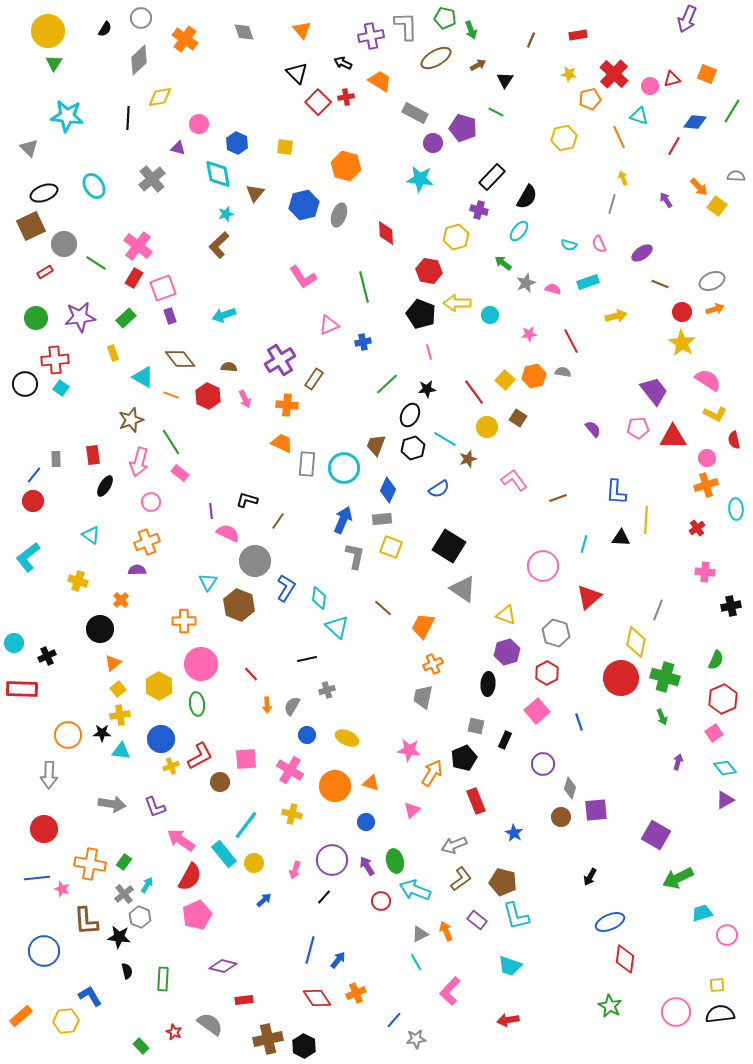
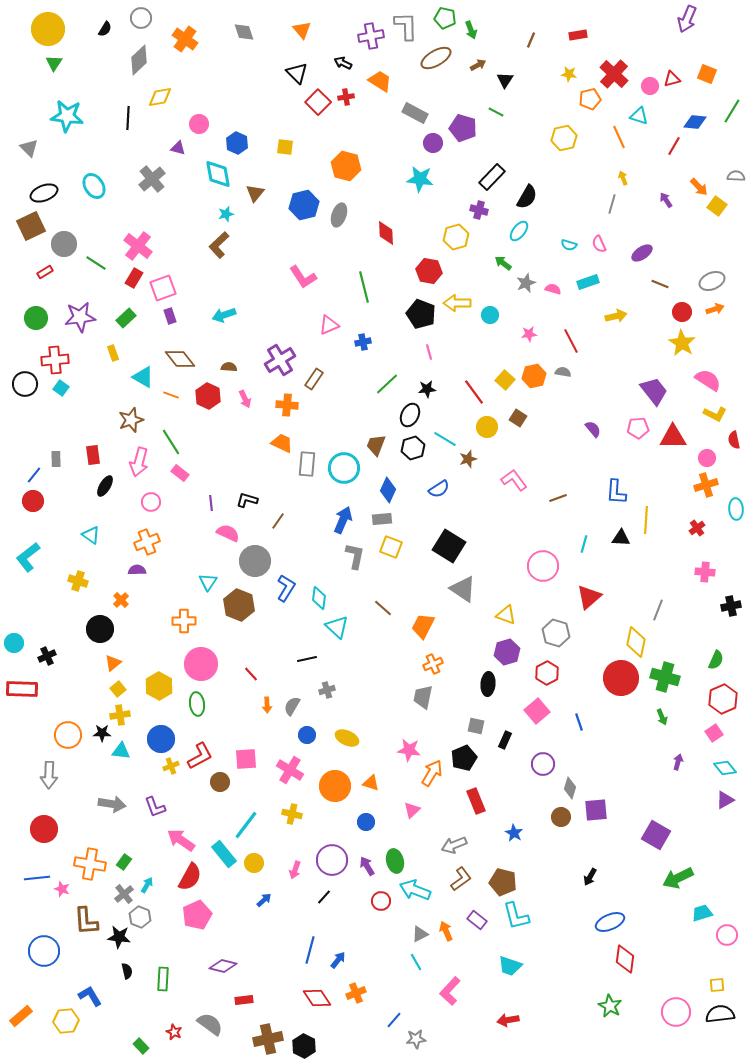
yellow circle at (48, 31): moved 2 px up
purple line at (211, 511): moved 8 px up
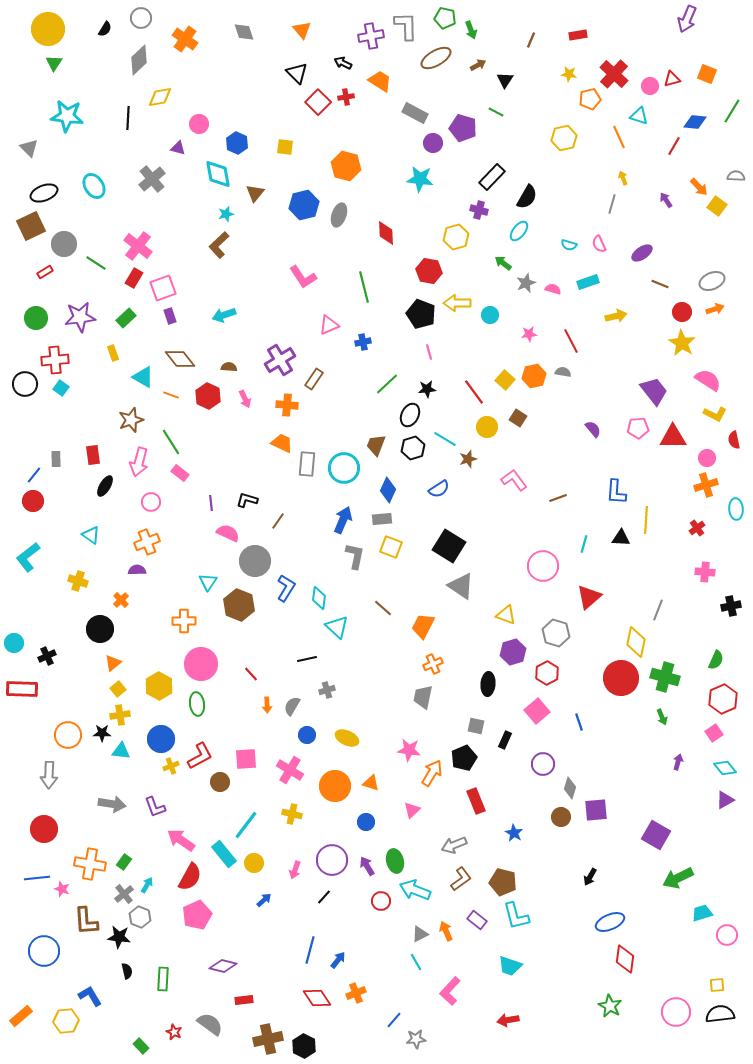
gray triangle at (463, 589): moved 2 px left, 3 px up
purple hexagon at (507, 652): moved 6 px right
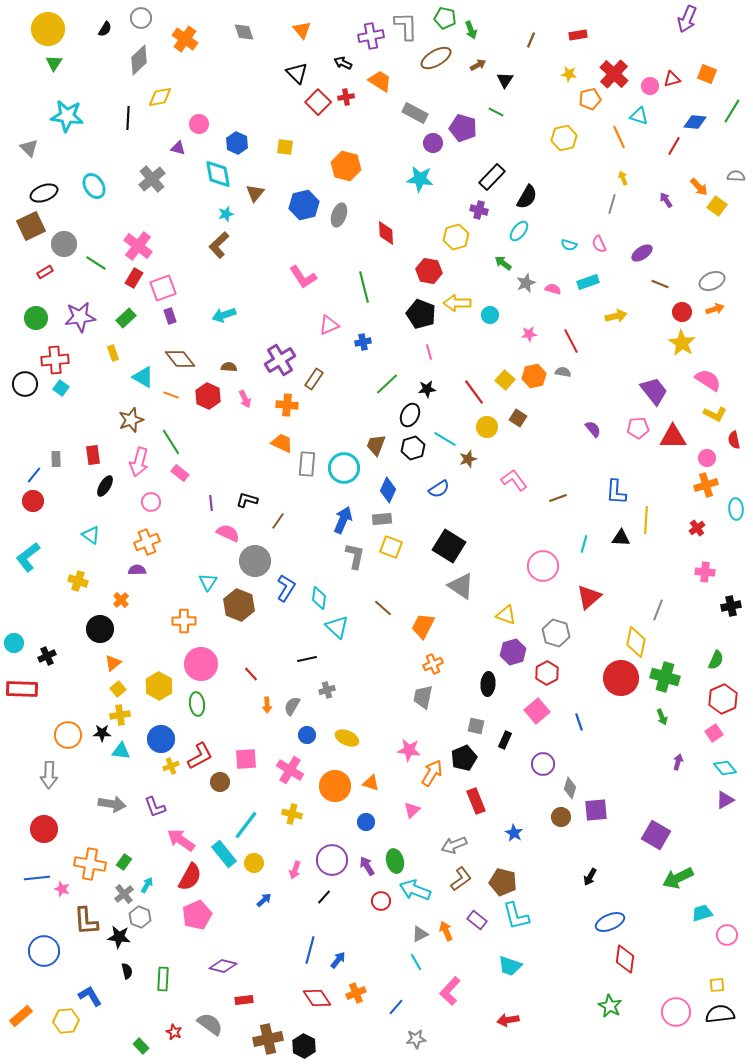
blue line at (394, 1020): moved 2 px right, 13 px up
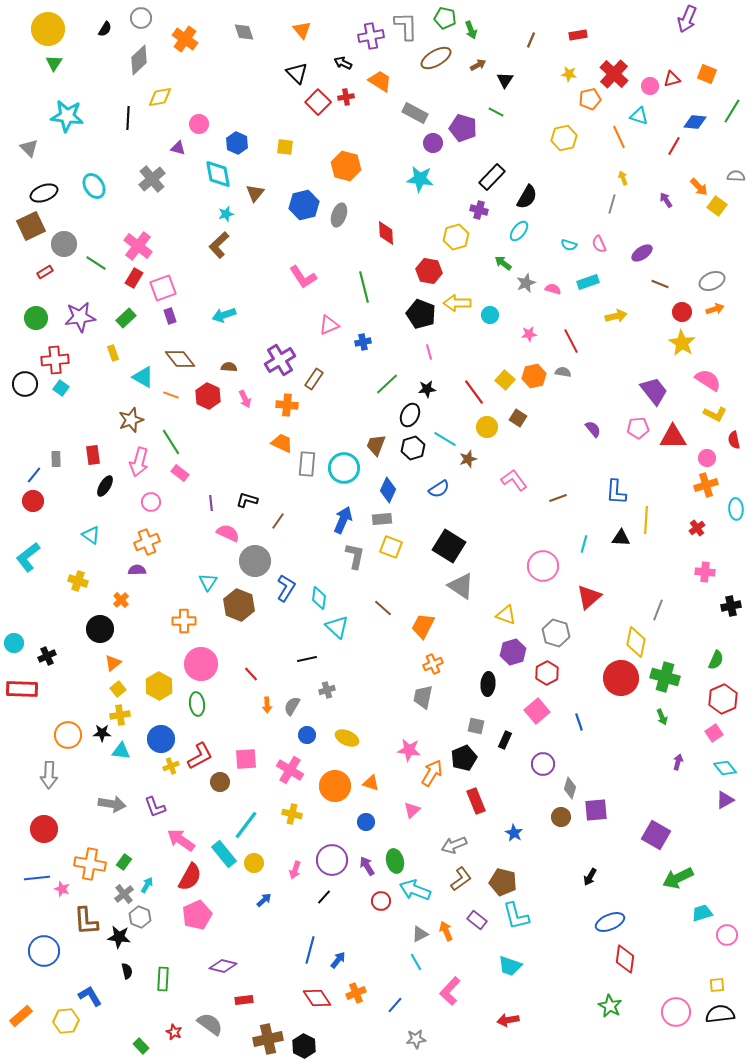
blue line at (396, 1007): moved 1 px left, 2 px up
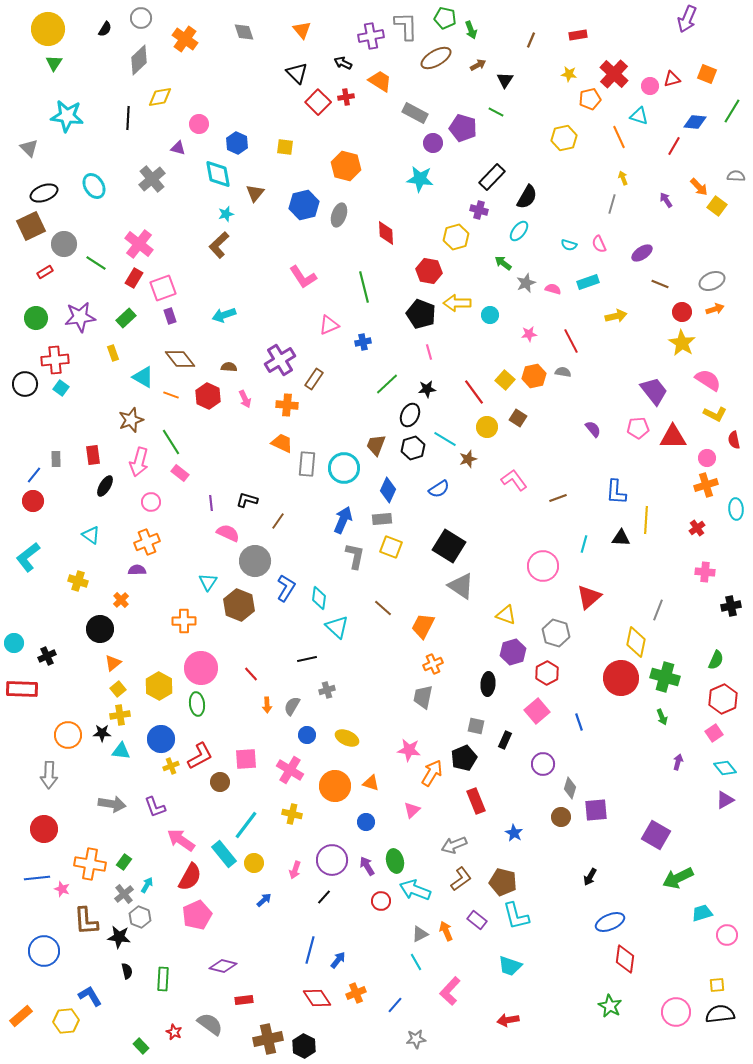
pink cross at (138, 246): moved 1 px right, 2 px up
pink circle at (201, 664): moved 4 px down
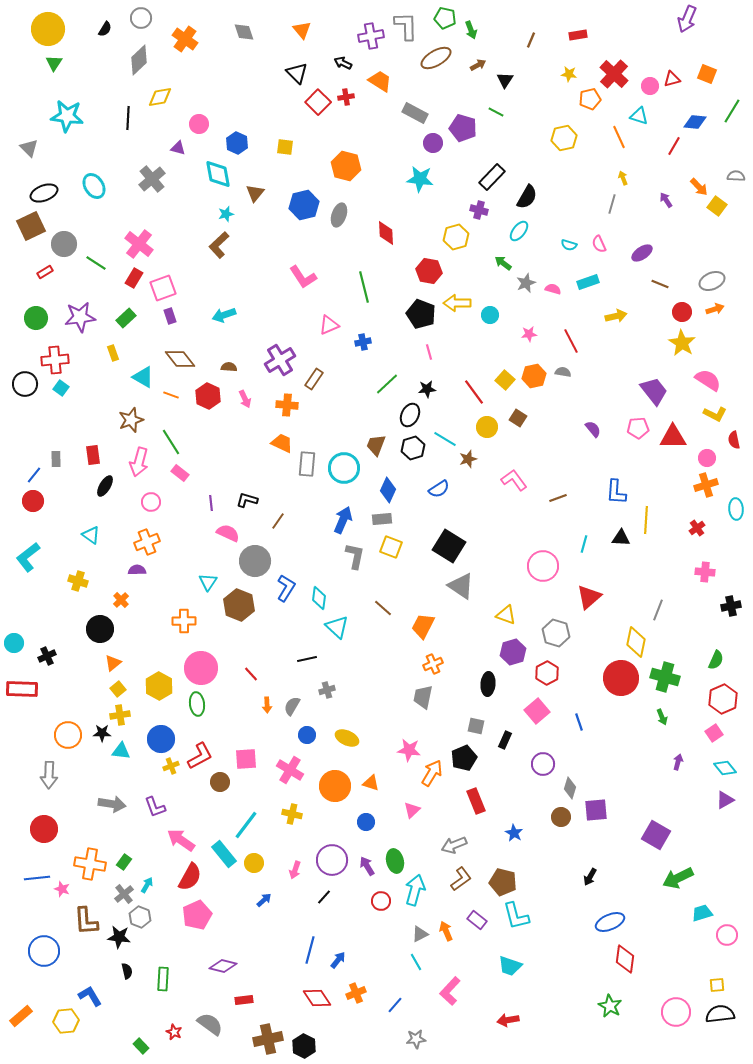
cyan arrow at (415, 890): rotated 84 degrees clockwise
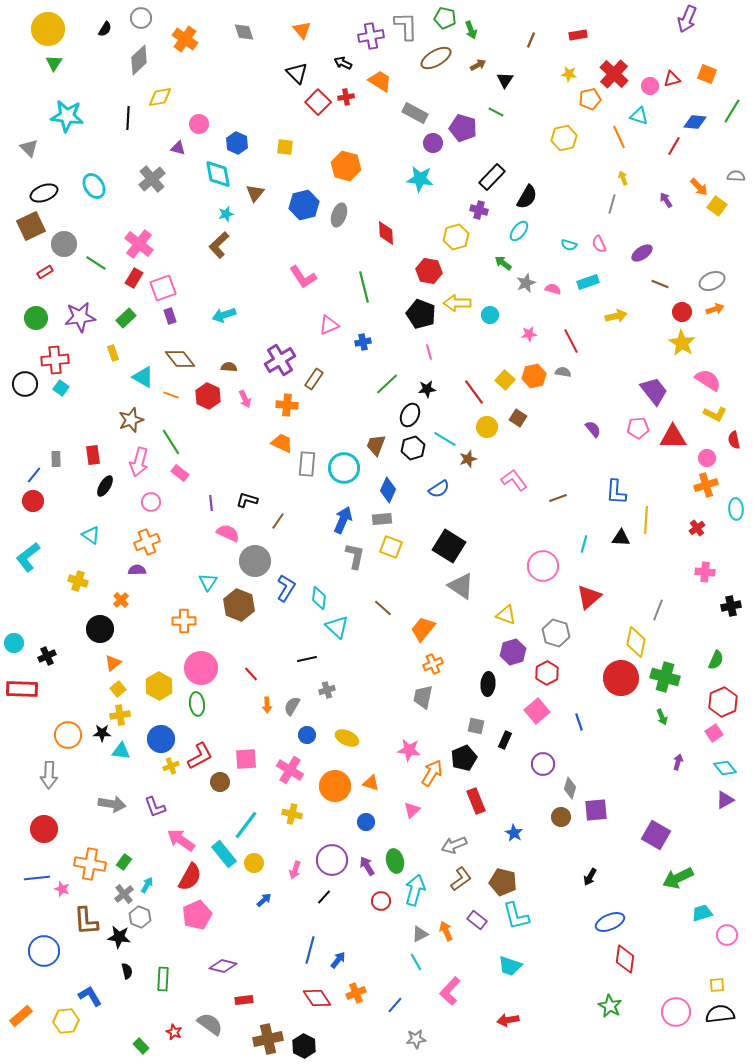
orange trapezoid at (423, 626): moved 3 px down; rotated 12 degrees clockwise
red hexagon at (723, 699): moved 3 px down
